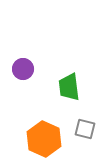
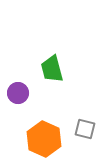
purple circle: moved 5 px left, 24 px down
green trapezoid: moved 17 px left, 18 px up; rotated 8 degrees counterclockwise
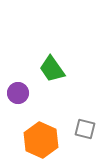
green trapezoid: rotated 20 degrees counterclockwise
orange hexagon: moved 3 px left, 1 px down
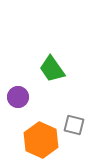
purple circle: moved 4 px down
gray square: moved 11 px left, 4 px up
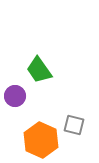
green trapezoid: moved 13 px left, 1 px down
purple circle: moved 3 px left, 1 px up
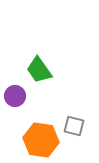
gray square: moved 1 px down
orange hexagon: rotated 16 degrees counterclockwise
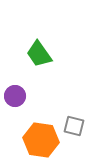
green trapezoid: moved 16 px up
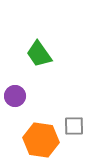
gray square: rotated 15 degrees counterclockwise
